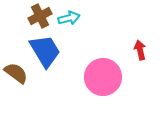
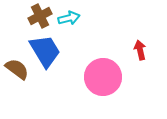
brown semicircle: moved 1 px right, 4 px up
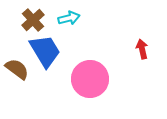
brown cross: moved 7 px left, 4 px down; rotated 15 degrees counterclockwise
red arrow: moved 2 px right, 1 px up
pink circle: moved 13 px left, 2 px down
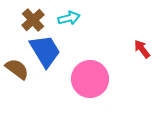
red arrow: rotated 24 degrees counterclockwise
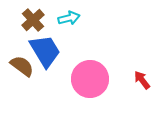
red arrow: moved 31 px down
brown semicircle: moved 5 px right, 3 px up
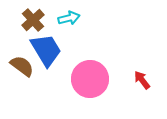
blue trapezoid: moved 1 px right, 1 px up
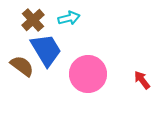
pink circle: moved 2 px left, 5 px up
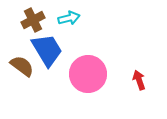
brown cross: rotated 15 degrees clockwise
blue trapezoid: moved 1 px right
red arrow: moved 3 px left; rotated 18 degrees clockwise
